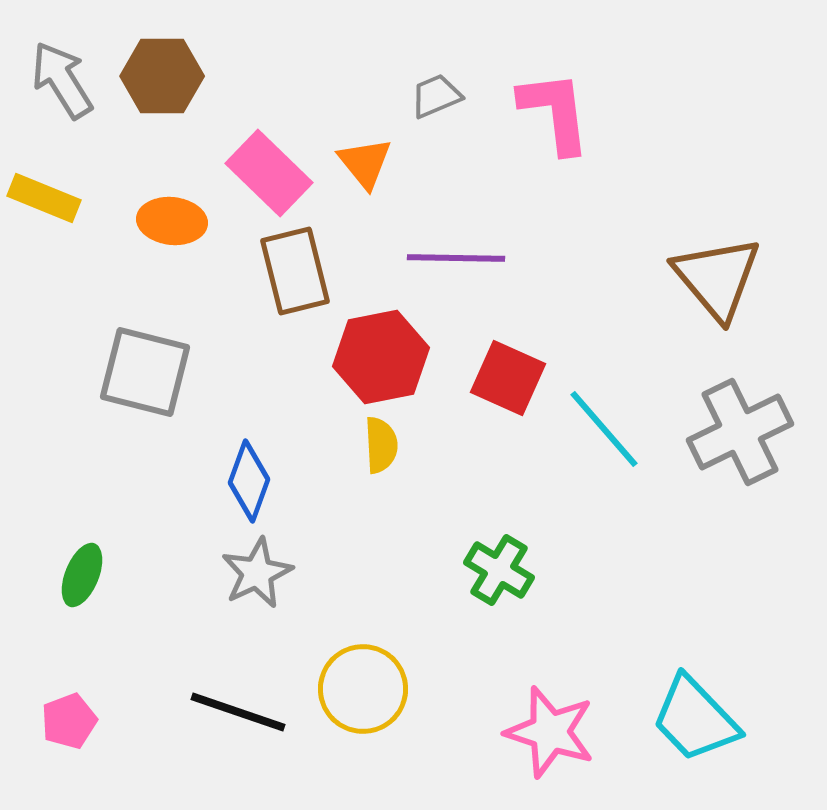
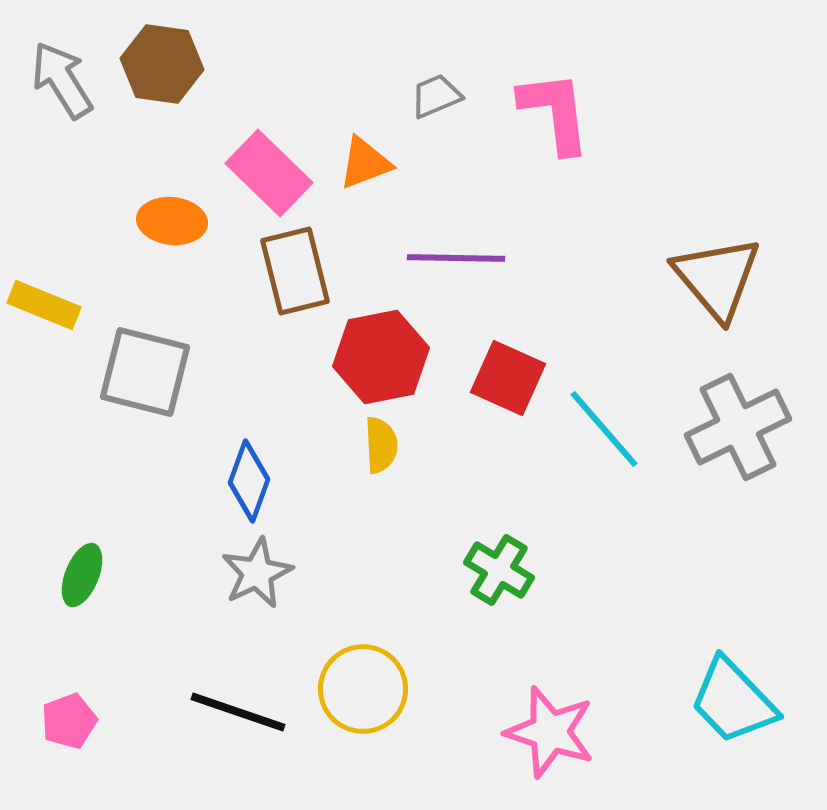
brown hexagon: moved 12 px up; rotated 8 degrees clockwise
orange triangle: rotated 48 degrees clockwise
yellow rectangle: moved 107 px down
gray cross: moved 2 px left, 5 px up
cyan trapezoid: moved 38 px right, 18 px up
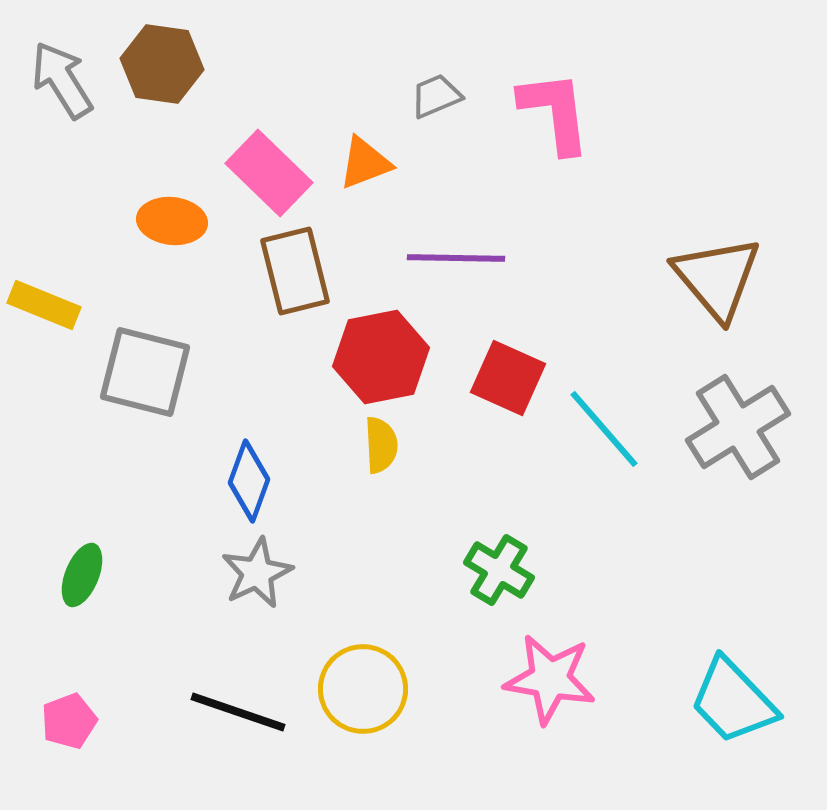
gray cross: rotated 6 degrees counterclockwise
pink star: moved 53 px up; rotated 8 degrees counterclockwise
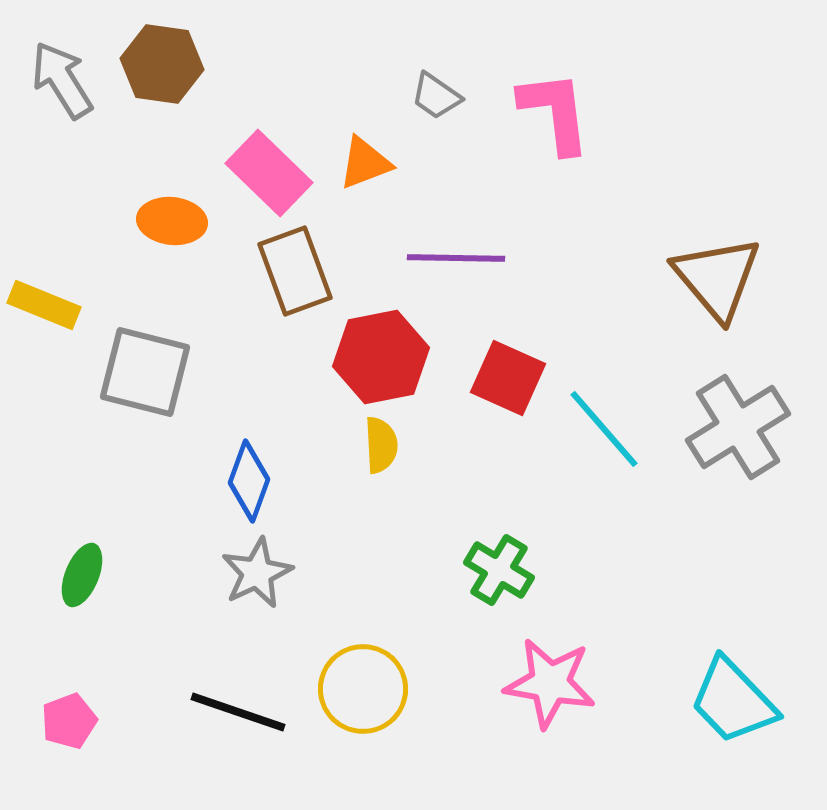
gray trapezoid: rotated 122 degrees counterclockwise
brown rectangle: rotated 6 degrees counterclockwise
pink star: moved 4 px down
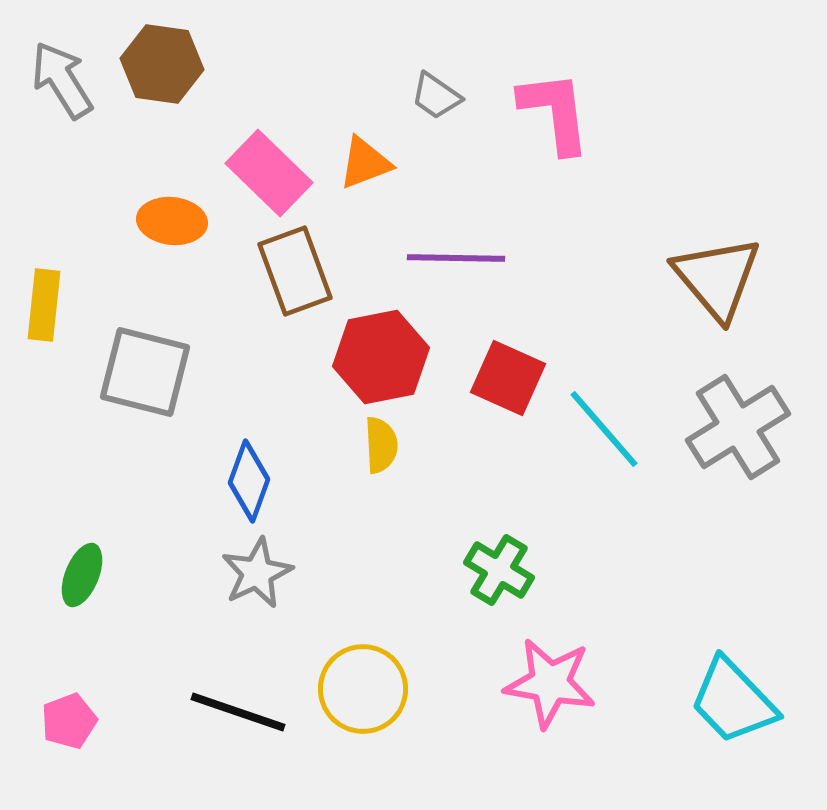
yellow rectangle: rotated 74 degrees clockwise
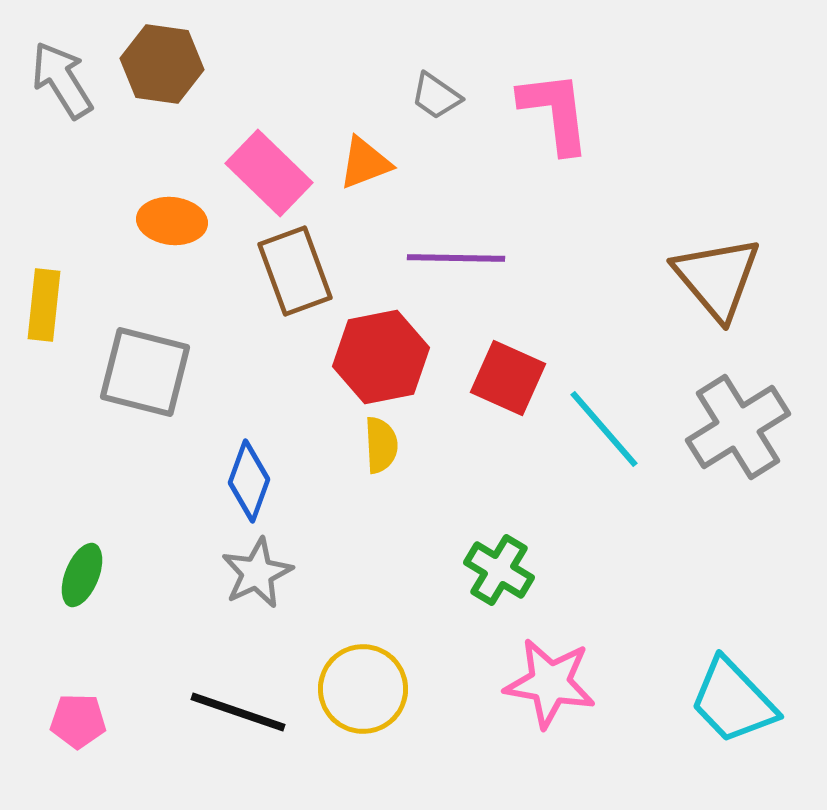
pink pentagon: moved 9 px right; rotated 22 degrees clockwise
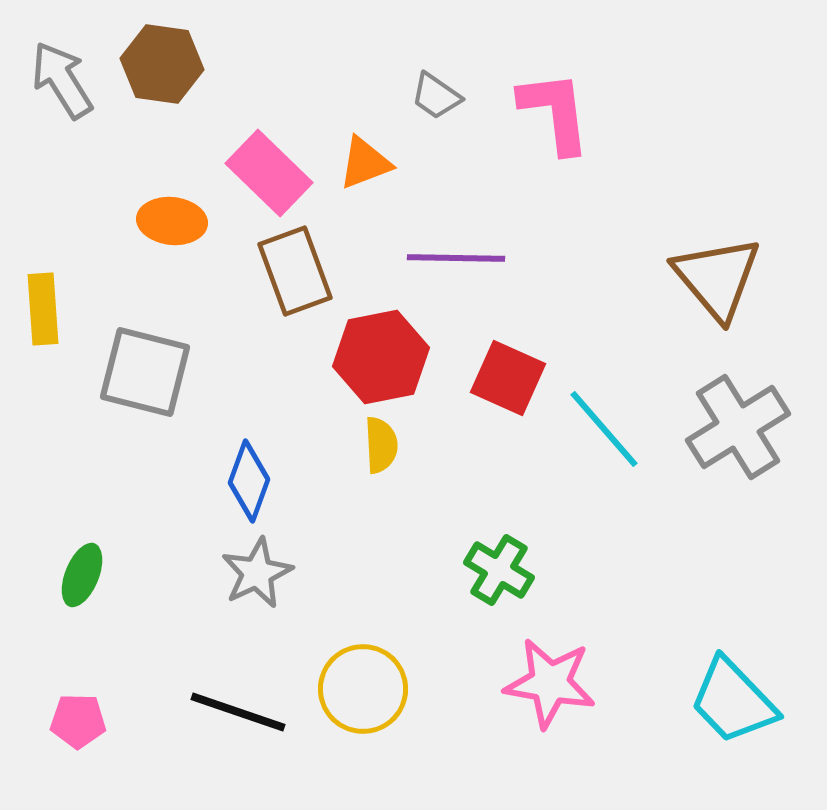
yellow rectangle: moved 1 px left, 4 px down; rotated 10 degrees counterclockwise
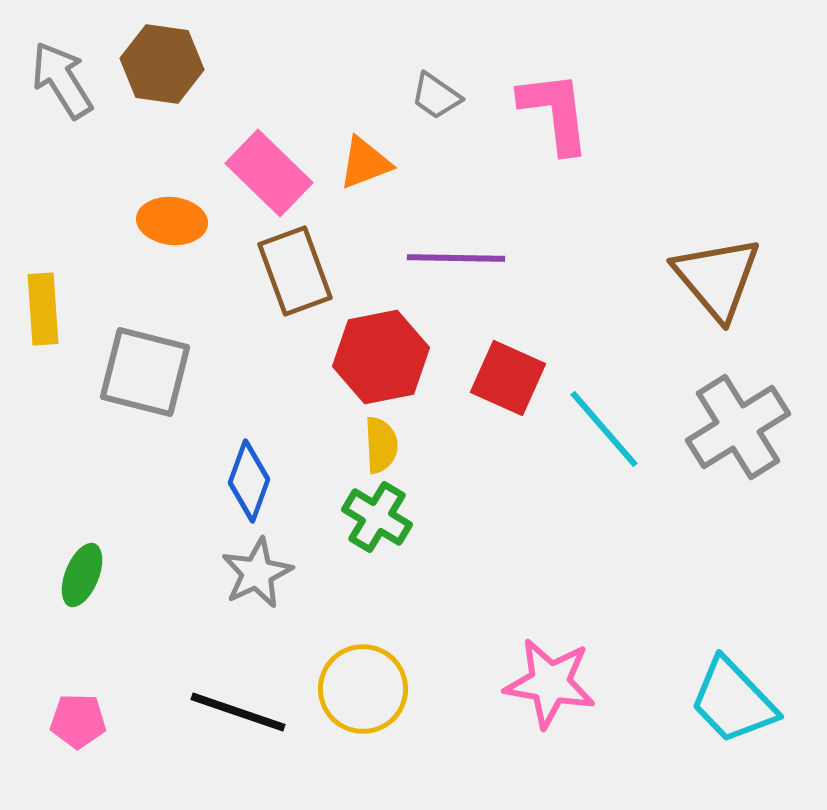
green cross: moved 122 px left, 53 px up
